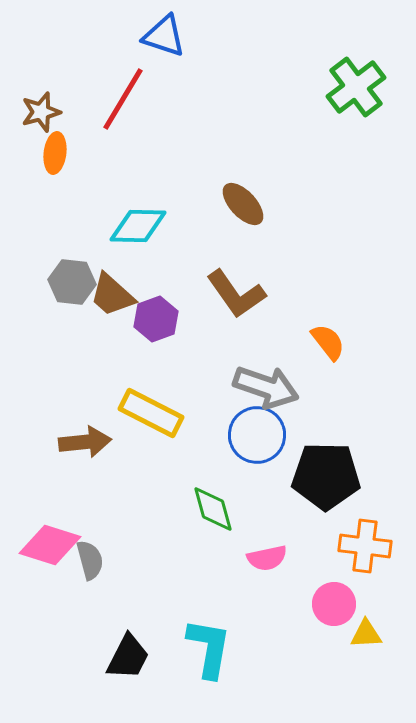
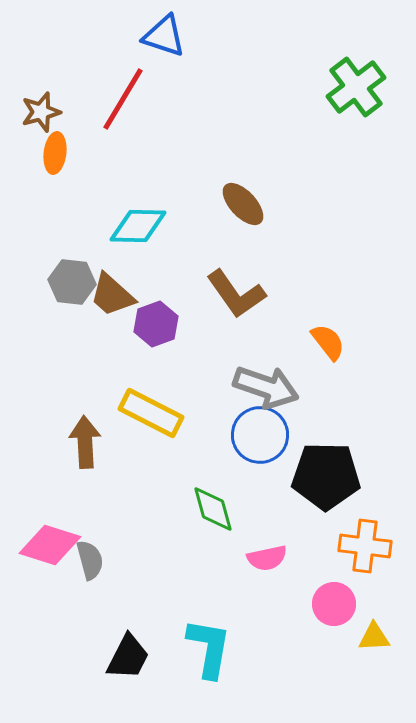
purple hexagon: moved 5 px down
blue circle: moved 3 px right
brown arrow: rotated 87 degrees counterclockwise
yellow triangle: moved 8 px right, 3 px down
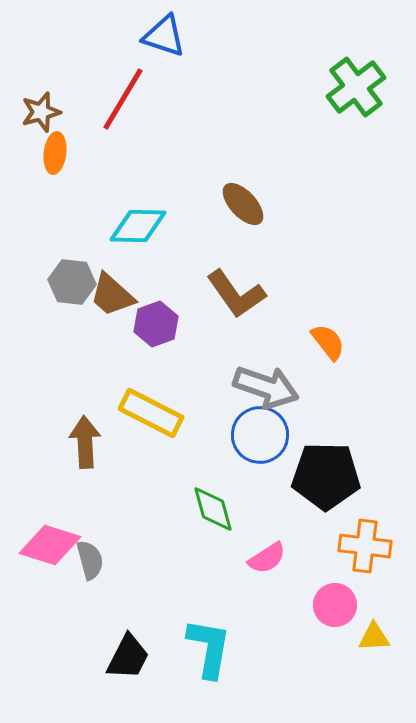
pink semicircle: rotated 21 degrees counterclockwise
pink circle: moved 1 px right, 1 px down
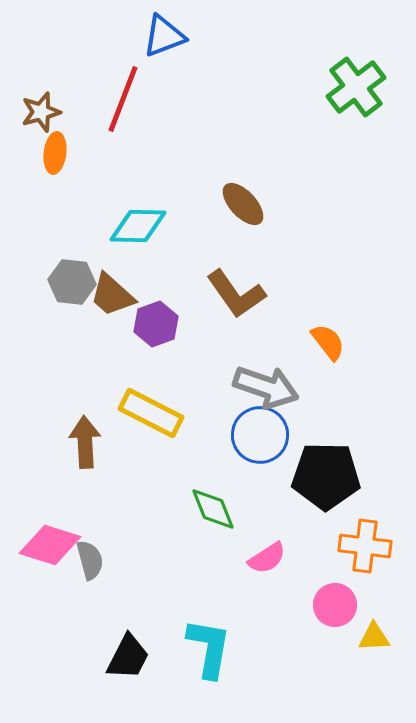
blue triangle: rotated 39 degrees counterclockwise
red line: rotated 10 degrees counterclockwise
green diamond: rotated 6 degrees counterclockwise
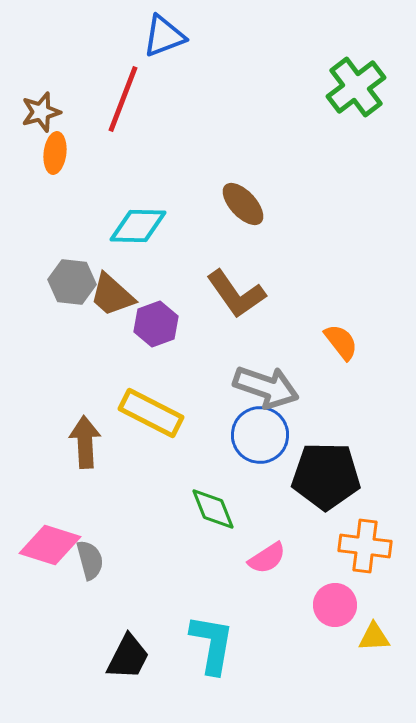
orange semicircle: moved 13 px right
cyan L-shape: moved 3 px right, 4 px up
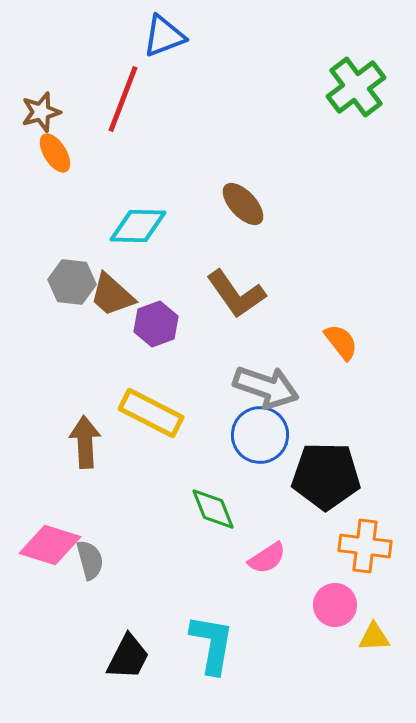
orange ellipse: rotated 39 degrees counterclockwise
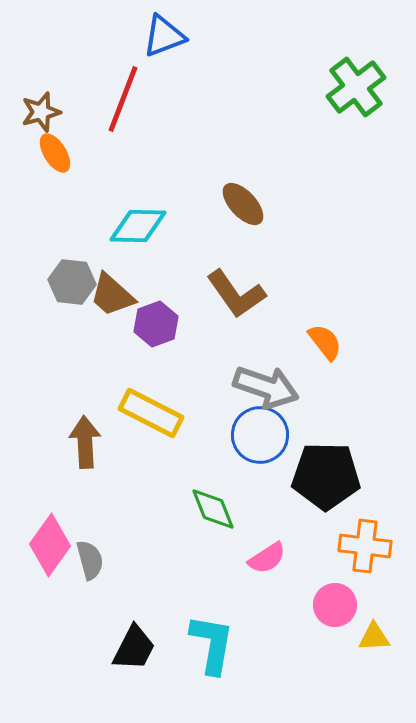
orange semicircle: moved 16 px left
pink diamond: rotated 72 degrees counterclockwise
black trapezoid: moved 6 px right, 9 px up
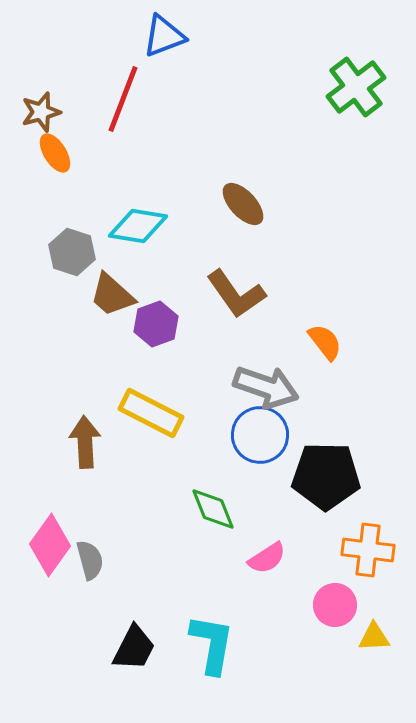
cyan diamond: rotated 8 degrees clockwise
gray hexagon: moved 30 px up; rotated 12 degrees clockwise
orange cross: moved 3 px right, 4 px down
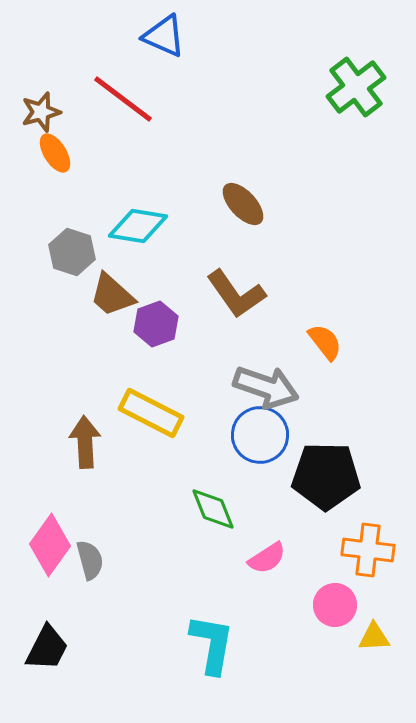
blue triangle: rotated 45 degrees clockwise
red line: rotated 74 degrees counterclockwise
black trapezoid: moved 87 px left
